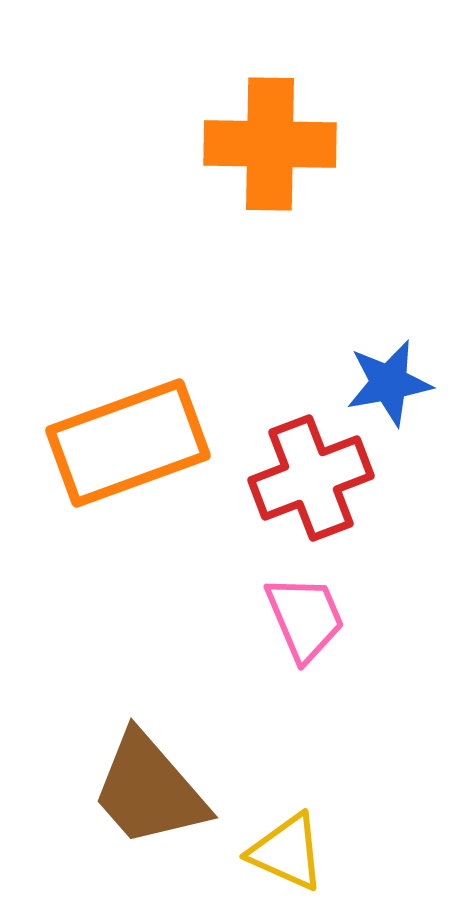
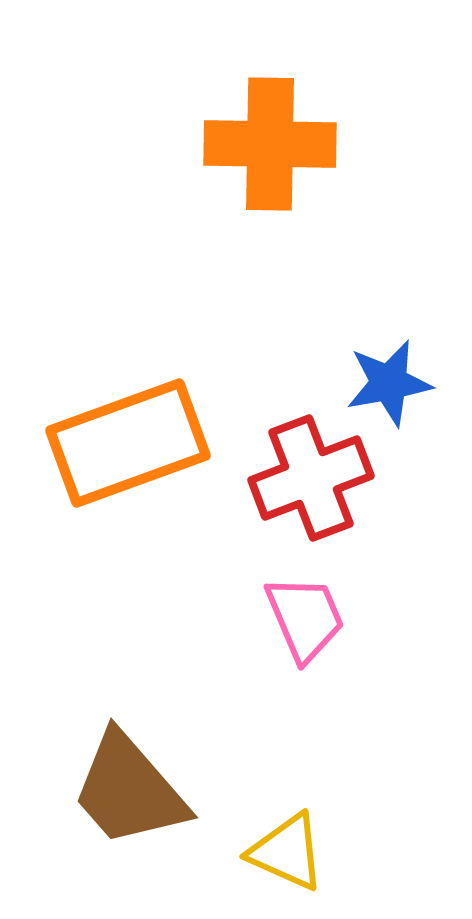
brown trapezoid: moved 20 px left
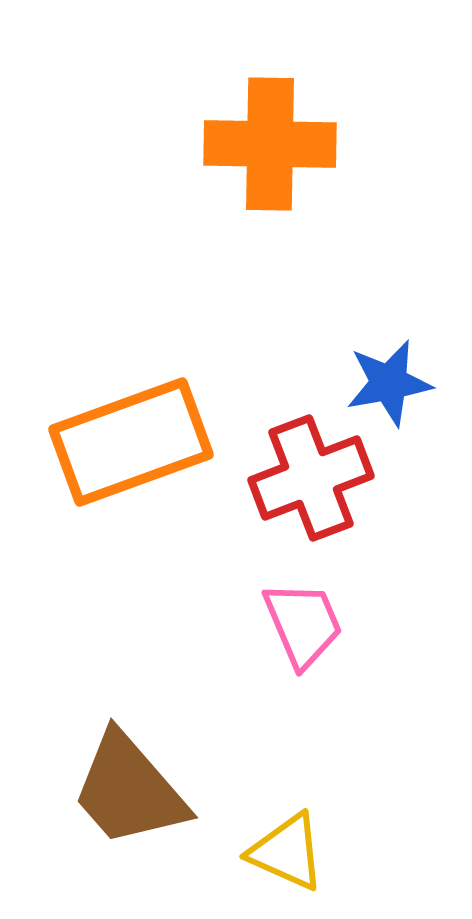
orange rectangle: moved 3 px right, 1 px up
pink trapezoid: moved 2 px left, 6 px down
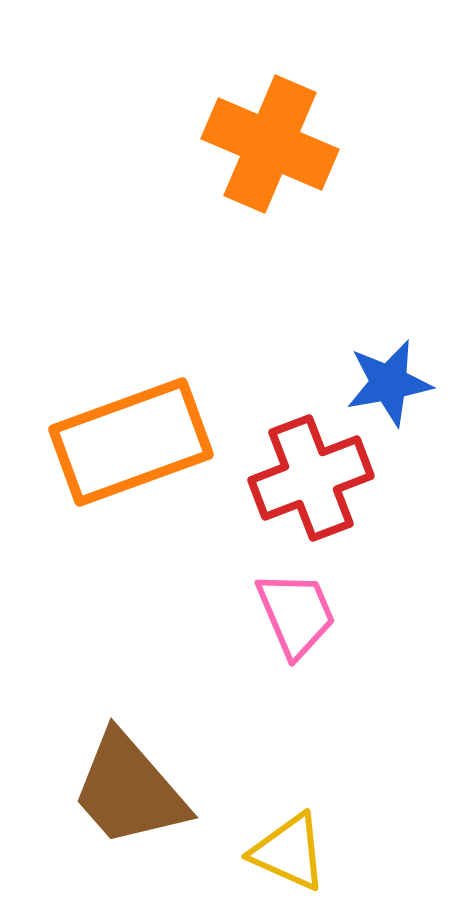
orange cross: rotated 22 degrees clockwise
pink trapezoid: moved 7 px left, 10 px up
yellow triangle: moved 2 px right
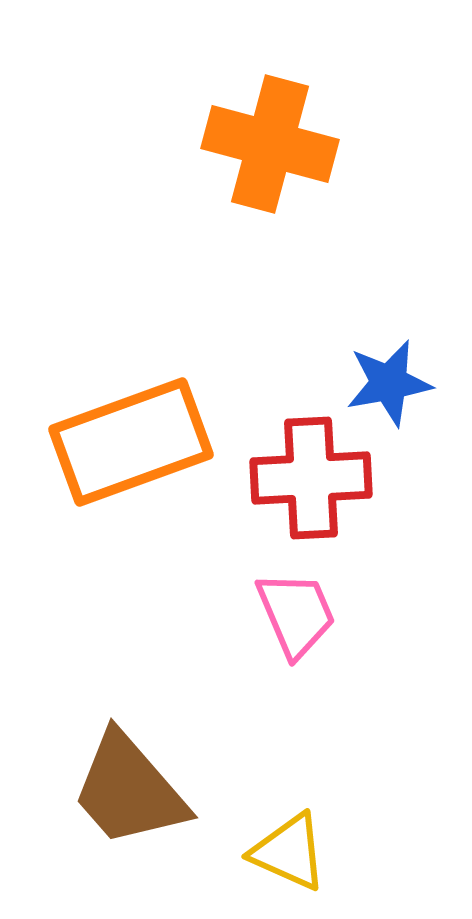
orange cross: rotated 8 degrees counterclockwise
red cross: rotated 18 degrees clockwise
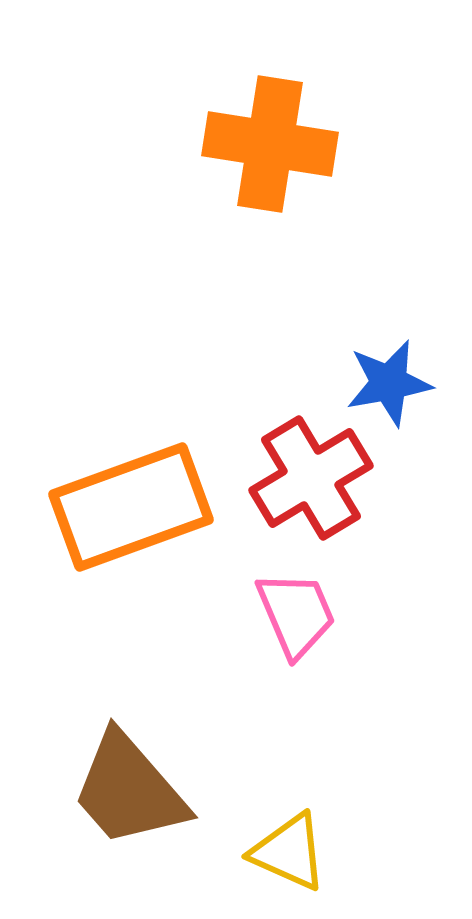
orange cross: rotated 6 degrees counterclockwise
orange rectangle: moved 65 px down
red cross: rotated 28 degrees counterclockwise
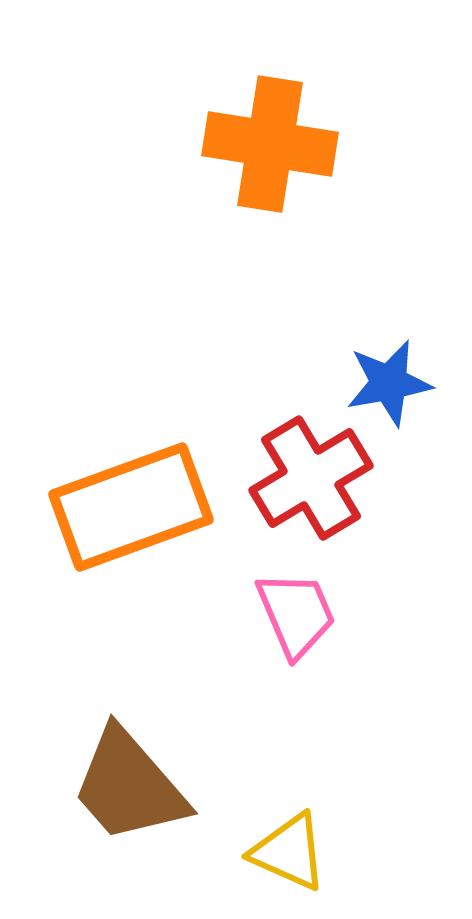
brown trapezoid: moved 4 px up
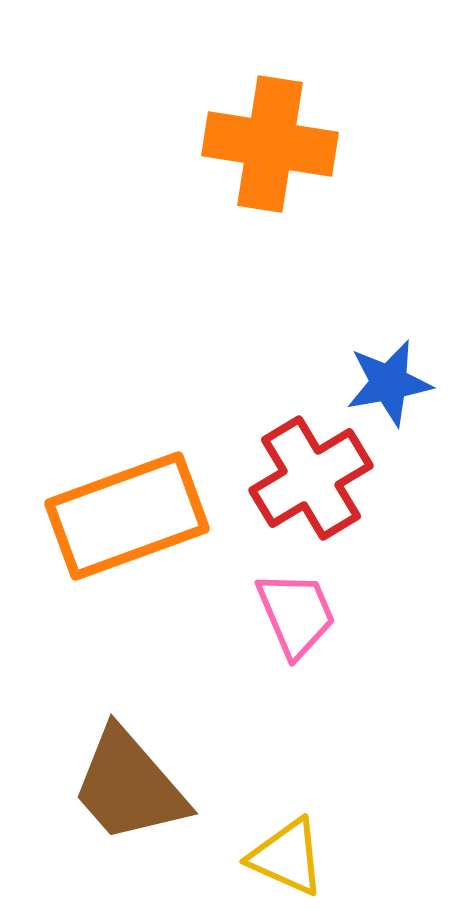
orange rectangle: moved 4 px left, 9 px down
yellow triangle: moved 2 px left, 5 px down
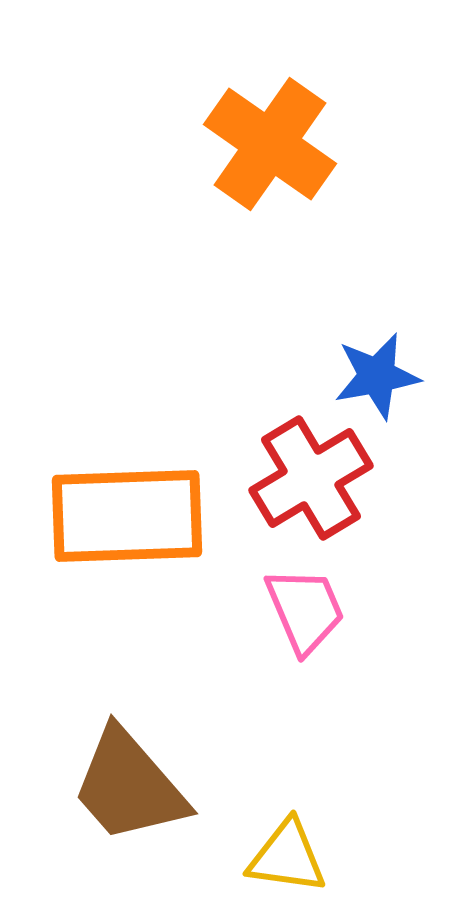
orange cross: rotated 26 degrees clockwise
blue star: moved 12 px left, 7 px up
orange rectangle: rotated 18 degrees clockwise
pink trapezoid: moved 9 px right, 4 px up
yellow triangle: rotated 16 degrees counterclockwise
